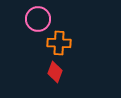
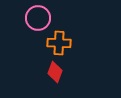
pink circle: moved 1 px up
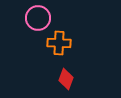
red diamond: moved 11 px right, 7 px down
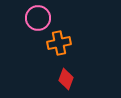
orange cross: rotated 15 degrees counterclockwise
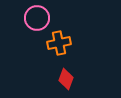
pink circle: moved 1 px left
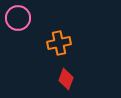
pink circle: moved 19 px left
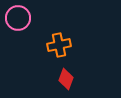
orange cross: moved 2 px down
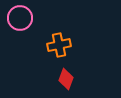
pink circle: moved 2 px right
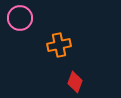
red diamond: moved 9 px right, 3 px down
